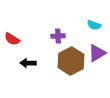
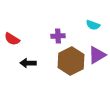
cyan semicircle: moved 1 px left
purple triangle: moved 2 px down
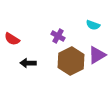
purple cross: rotated 32 degrees clockwise
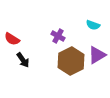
black arrow: moved 5 px left, 3 px up; rotated 126 degrees counterclockwise
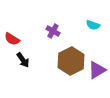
purple cross: moved 5 px left, 5 px up
purple triangle: moved 15 px down
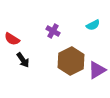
cyan semicircle: rotated 48 degrees counterclockwise
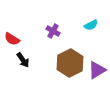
cyan semicircle: moved 2 px left
brown hexagon: moved 1 px left, 2 px down
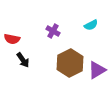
red semicircle: rotated 21 degrees counterclockwise
